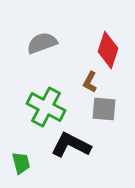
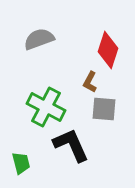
gray semicircle: moved 3 px left, 4 px up
black L-shape: rotated 39 degrees clockwise
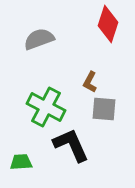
red diamond: moved 26 px up
green trapezoid: moved 1 px up; rotated 80 degrees counterclockwise
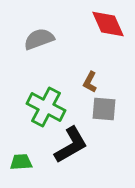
red diamond: rotated 42 degrees counterclockwise
black L-shape: rotated 84 degrees clockwise
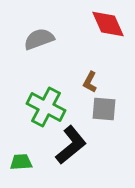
black L-shape: rotated 9 degrees counterclockwise
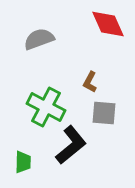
gray square: moved 4 px down
green trapezoid: moved 2 px right; rotated 95 degrees clockwise
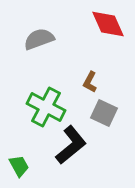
gray square: rotated 20 degrees clockwise
green trapezoid: moved 4 px left, 4 px down; rotated 30 degrees counterclockwise
